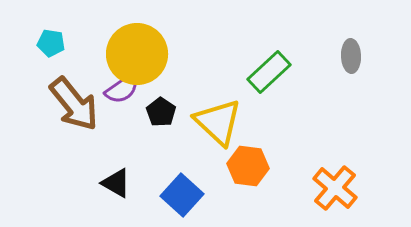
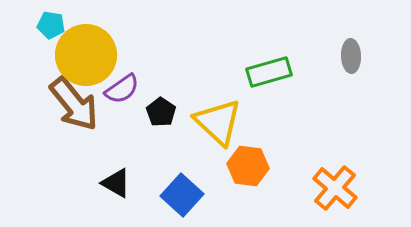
cyan pentagon: moved 18 px up
yellow circle: moved 51 px left, 1 px down
green rectangle: rotated 27 degrees clockwise
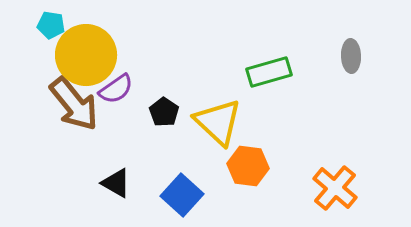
purple semicircle: moved 6 px left
black pentagon: moved 3 px right
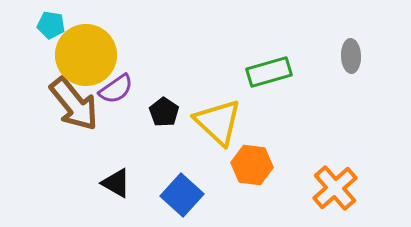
orange hexagon: moved 4 px right, 1 px up
orange cross: rotated 9 degrees clockwise
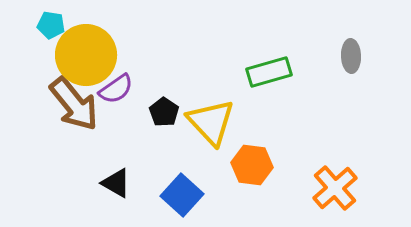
yellow triangle: moved 7 px left; rotated 4 degrees clockwise
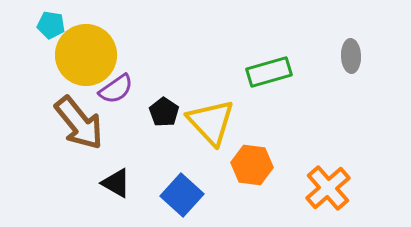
brown arrow: moved 5 px right, 19 px down
orange cross: moved 7 px left
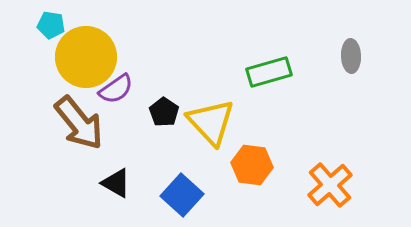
yellow circle: moved 2 px down
orange cross: moved 2 px right, 3 px up
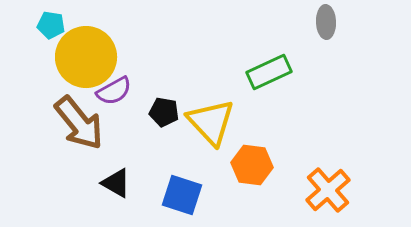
gray ellipse: moved 25 px left, 34 px up
green rectangle: rotated 9 degrees counterclockwise
purple semicircle: moved 2 px left, 2 px down; rotated 6 degrees clockwise
black pentagon: rotated 24 degrees counterclockwise
orange cross: moved 2 px left, 5 px down
blue square: rotated 24 degrees counterclockwise
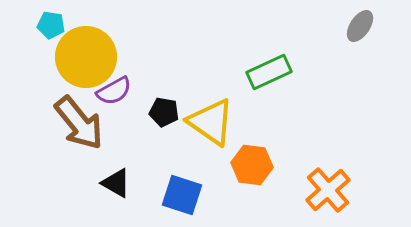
gray ellipse: moved 34 px right, 4 px down; rotated 36 degrees clockwise
yellow triangle: rotated 12 degrees counterclockwise
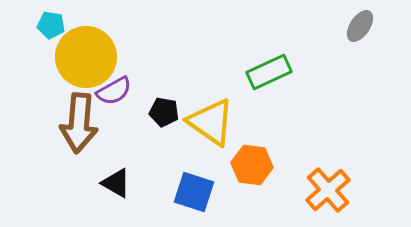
brown arrow: rotated 44 degrees clockwise
blue square: moved 12 px right, 3 px up
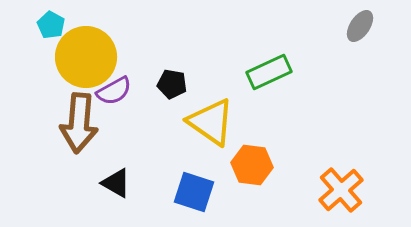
cyan pentagon: rotated 20 degrees clockwise
black pentagon: moved 8 px right, 28 px up
orange cross: moved 13 px right
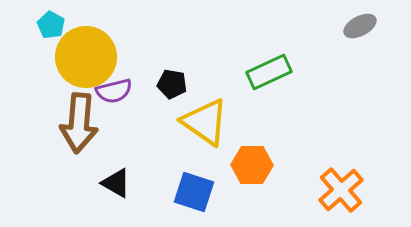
gray ellipse: rotated 28 degrees clockwise
purple semicircle: rotated 15 degrees clockwise
yellow triangle: moved 6 px left
orange hexagon: rotated 6 degrees counterclockwise
